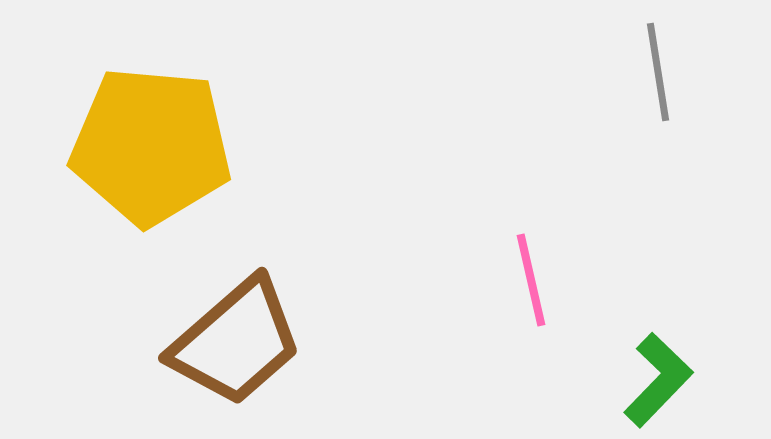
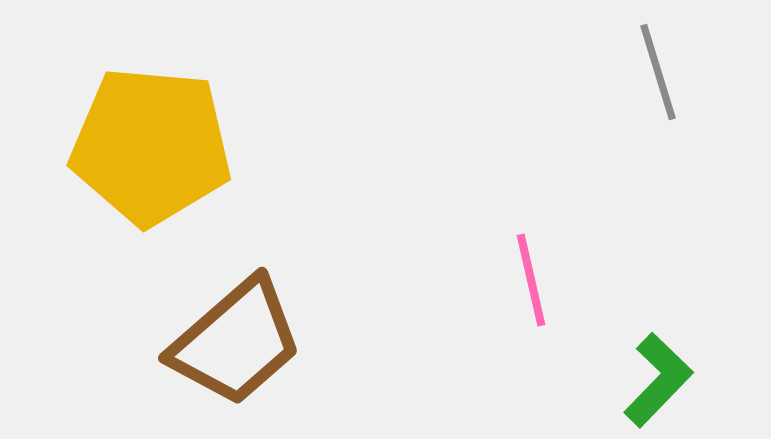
gray line: rotated 8 degrees counterclockwise
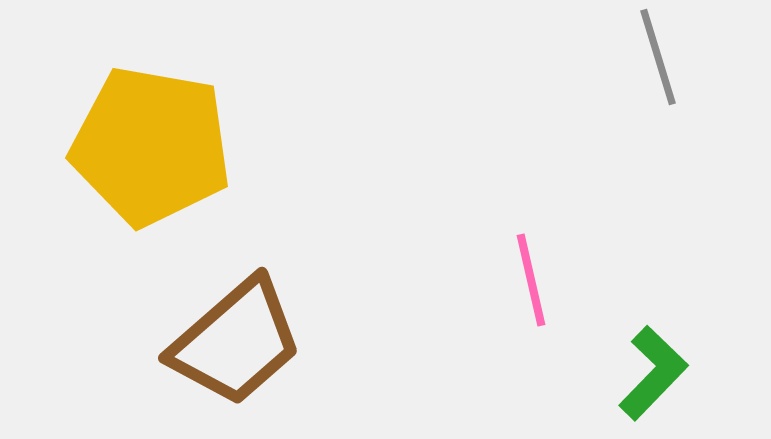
gray line: moved 15 px up
yellow pentagon: rotated 5 degrees clockwise
green L-shape: moved 5 px left, 7 px up
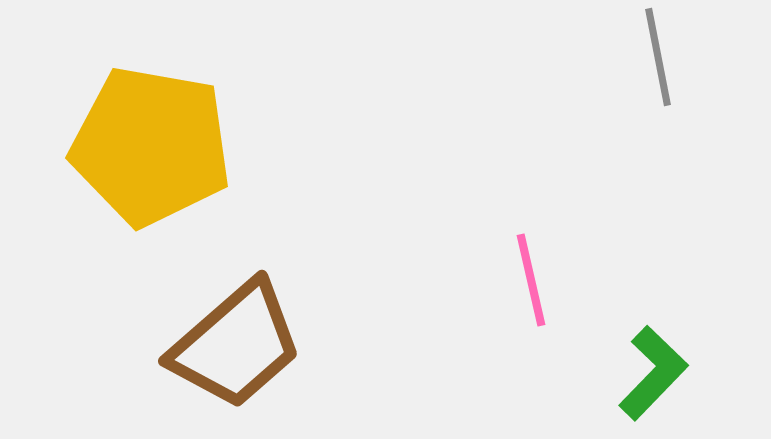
gray line: rotated 6 degrees clockwise
brown trapezoid: moved 3 px down
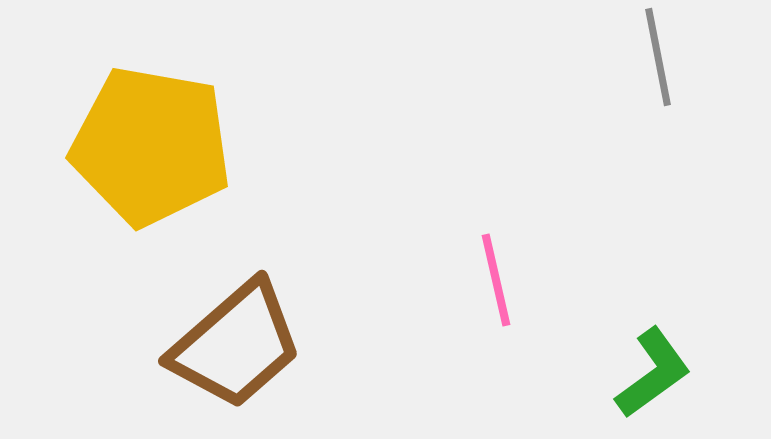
pink line: moved 35 px left
green L-shape: rotated 10 degrees clockwise
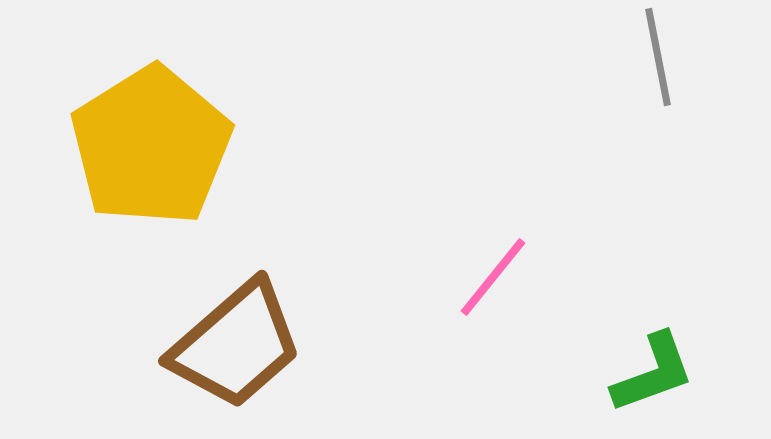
yellow pentagon: rotated 30 degrees clockwise
pink line: moved 3 px left, 3 px up; rotated 52 degrees clockwise
green L-shape: rotated 16 degrees clockwise
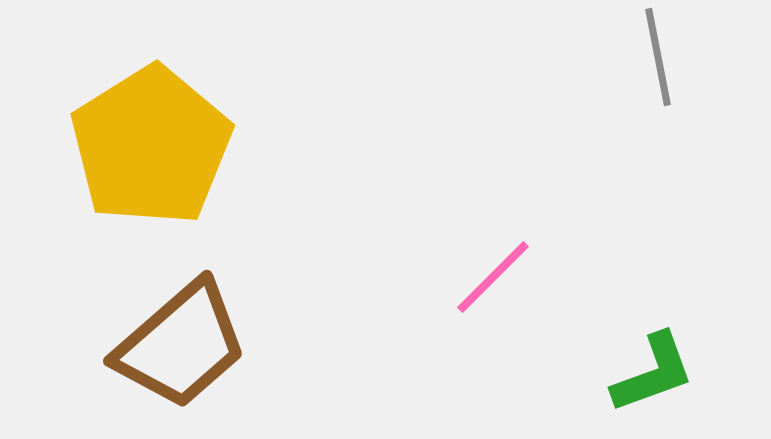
pink line: rotated 6 degrees clockwise
brown trapezoid: moved 55 px left
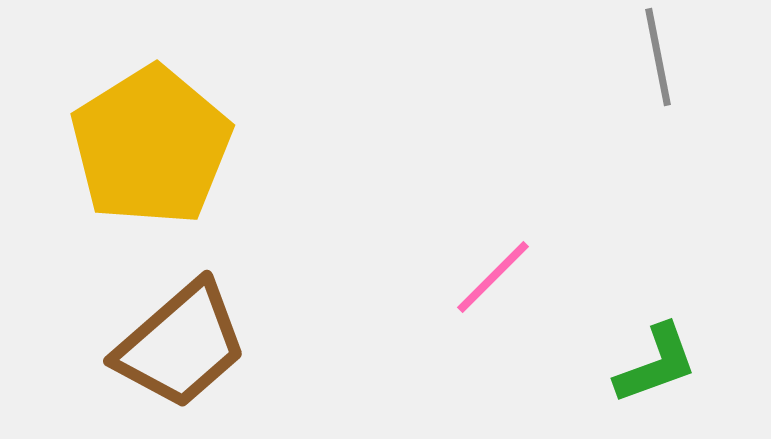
green L-shape: moved 3 px right, 9 px up
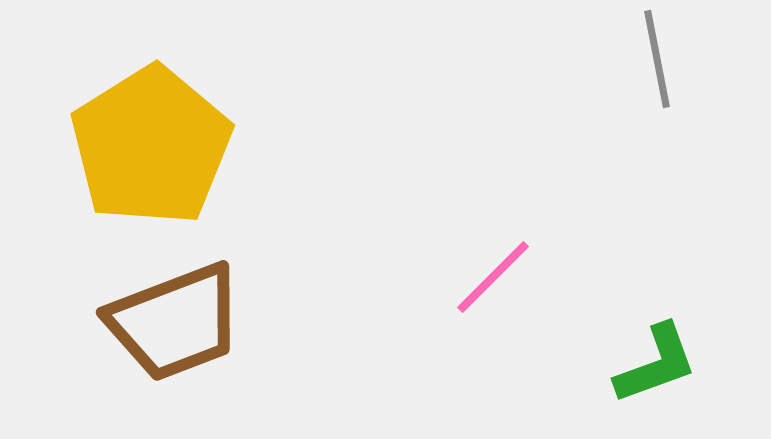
gray line: moved 1 px left, 2 px down
brown trapezoid: moved 6 px left, 23 px up; rotated 20 degrees clockwise
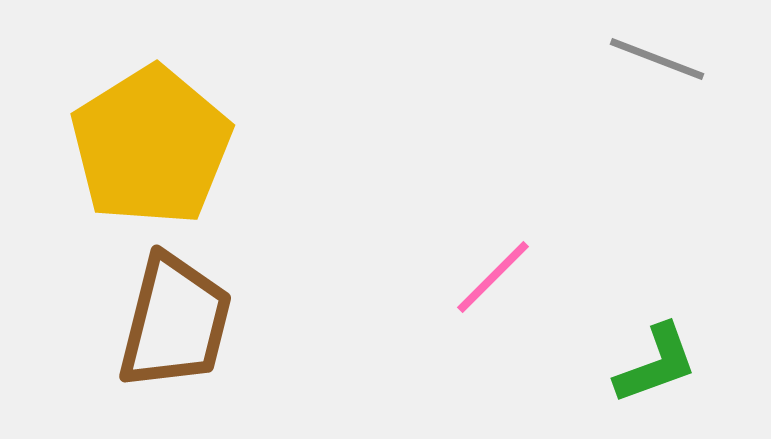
gray line: rotated 58 degrees counterclockwise
brown trapezoid: rotated 55 degrees counterclockwise
